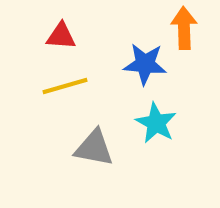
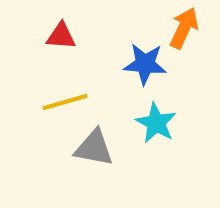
orange arrow: rotated 27 degrees clockwise
yellow line: moved 16 px down
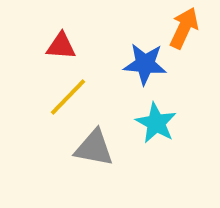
red triangle: moved 10 px down
yellow line: moved 3 px right, 5 px up; rotated 30 degrees counterclockwise
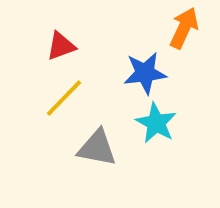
red triangle: rotated 24 degrees counterclockwise
blue star: moved 9 px down; rotated 12 degrees counterclockwise
yellow line: moved 4 px left, 1 px down
gray triangle: moved 3 px right
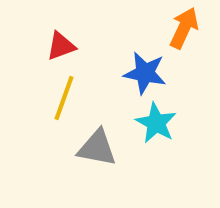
blue star: rotated 18 degrees clockwise
yellow line: rotated 24 degrees counterclockwise
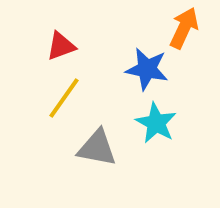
blue star: moved 2 px right, 4 px up
yellow line: rotated 15 degrees clockwise
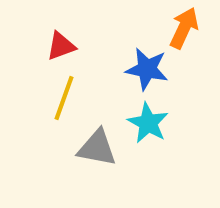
yellow line: rotated 15 degrees counterclockwise
cyan star: moved 8 px left
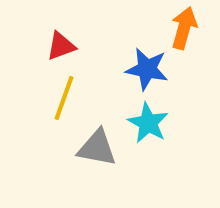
orange arrow: rotated 9 degrees counterclockwise
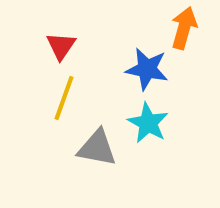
red triangle: rotated 36 degrees counterclockwise
